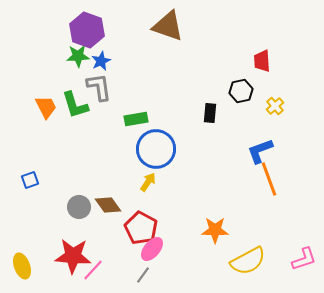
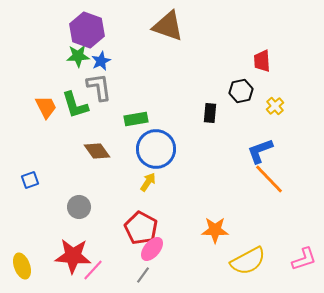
orange line: rotated 24 degrees counterclockwise
brown diamond: moved 11 px left, 54 px up
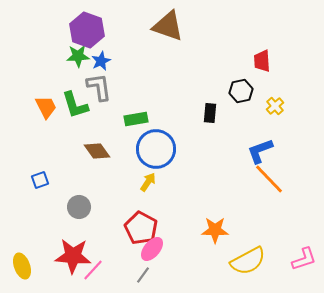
blue square: moved 10 px right
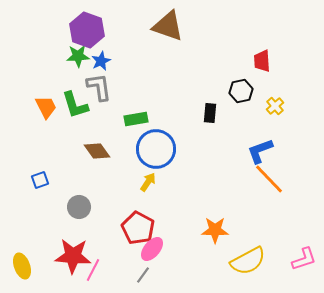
red pentagon: moved 3 px left
pink line: rotated 15 degrees counterclockwise
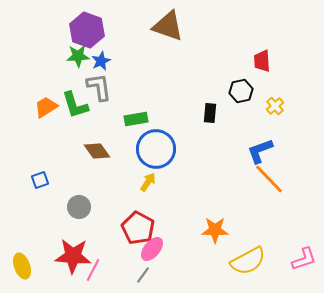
orange trapezoid: rotated 95 degrees counterclockwise
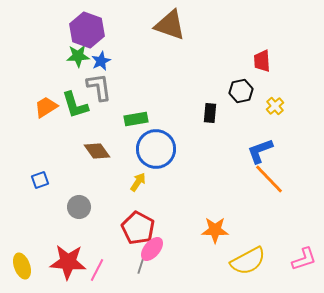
brown triangle: moved 2 px right, 1 px up
yellow arrow: moved 10 px left
red star: moved 5 px left, 6 px down
pink line: moved 4 px right
gray line: moved 2 px left, 10 px up; rotated 18 degrees counterclockwise
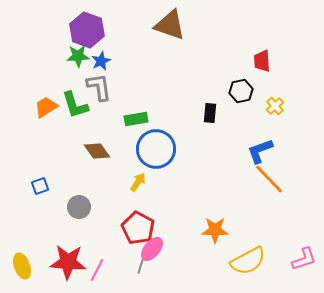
blue square: moved 6 px down
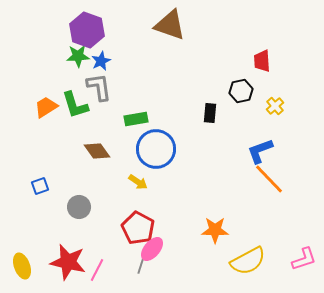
yellow arrow: rotated 90 degrees clockwise
red star: rotated 9 degrees clockwise
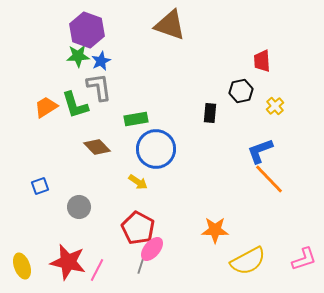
brown diamond: moved 4 px up; rotated 8 degrees counterclockwise
